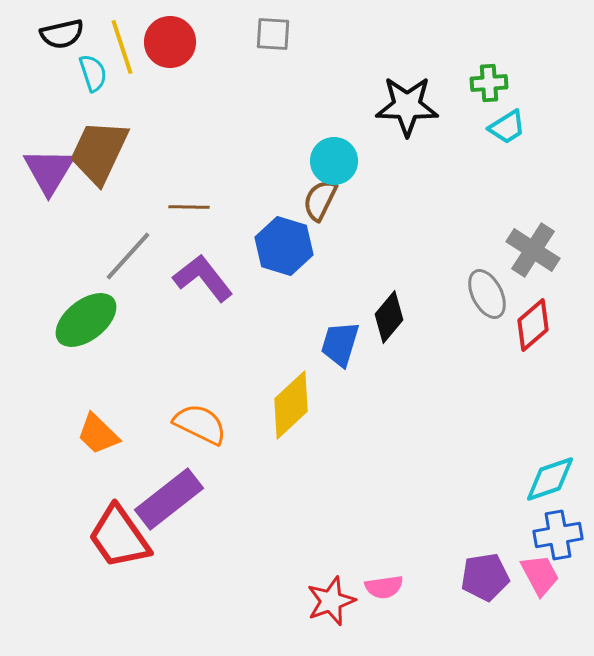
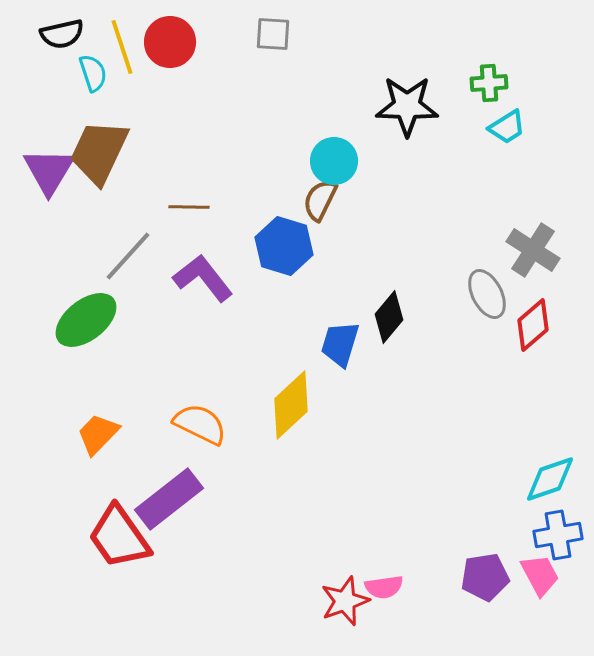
orange trapezoid: rotated 90 degrees clockwise
red star: moved 14 px right
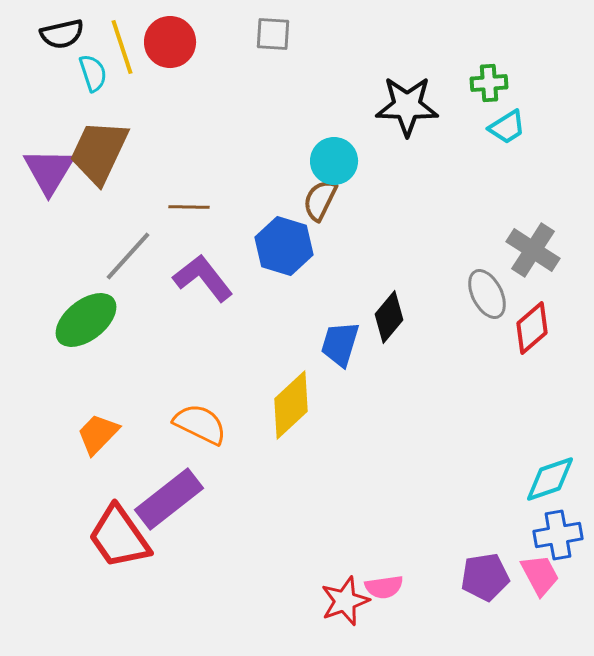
red diamond: moved 1 px left, 3 px down
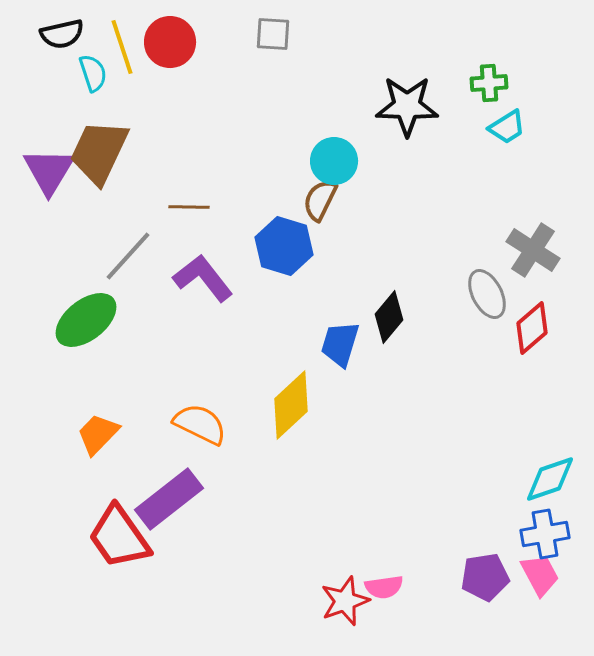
blue cross: moved 13 px left, 1 px up
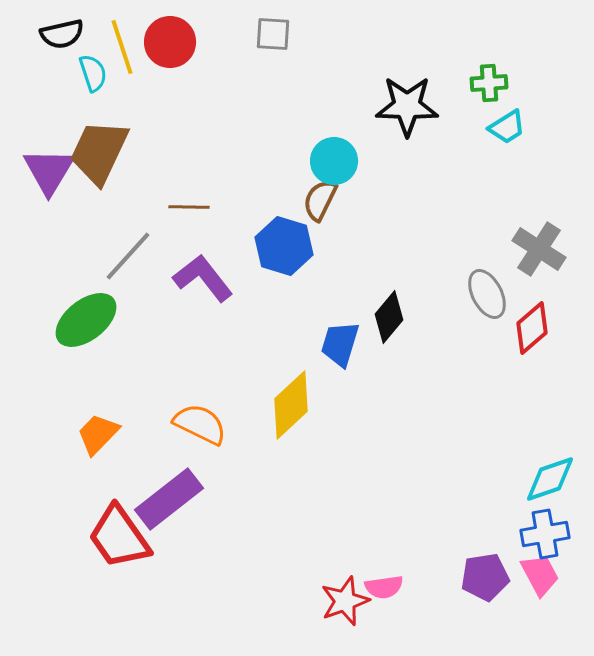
gray cross: moved 6 px right, 1 px up
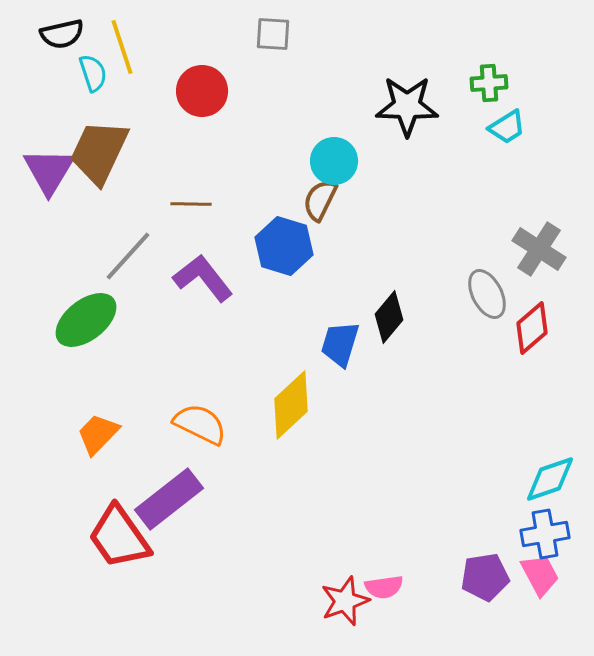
red circle: moved 32 px right, 49 px down
brown line: moved 2 px right, 3 px up
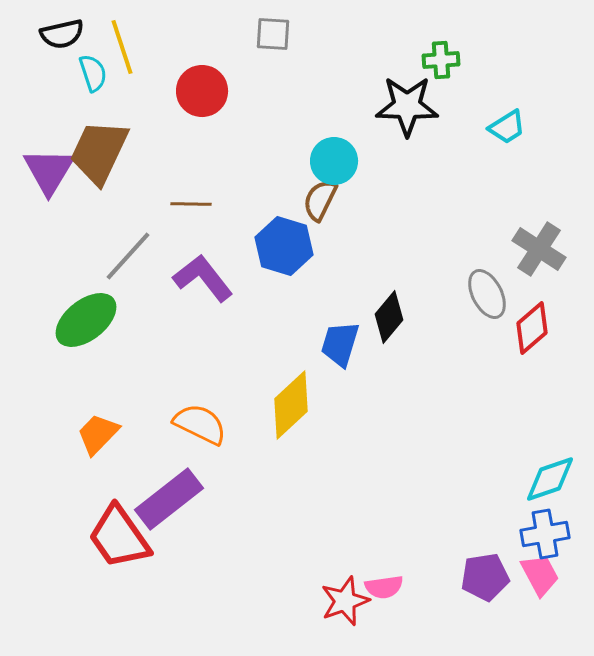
green cross: moved 48 px left, 23 px up
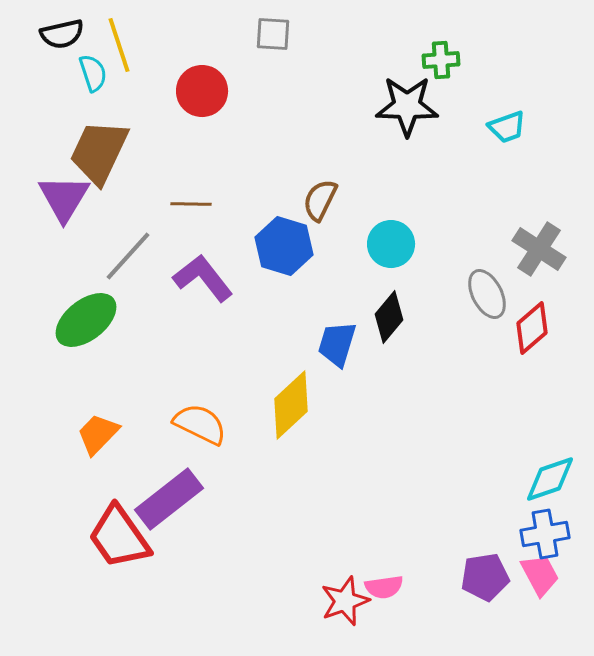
yellow line: moved 3 px left, 2 px up
cyan trapezoid: rotated 12 degrees clockwise
cyan circle: moved 57 px right, 83 px down
purple triangle: moved 15 px right, 27 px down
blue trapezoid: moved 3 px left
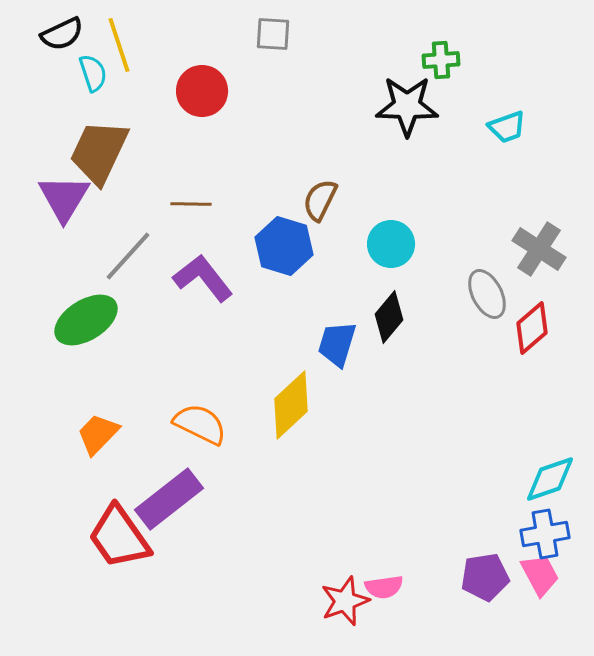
black semicircle: rotated 12 degrees counterclockwise
green ellipse: rotated 6 degrees clockwise
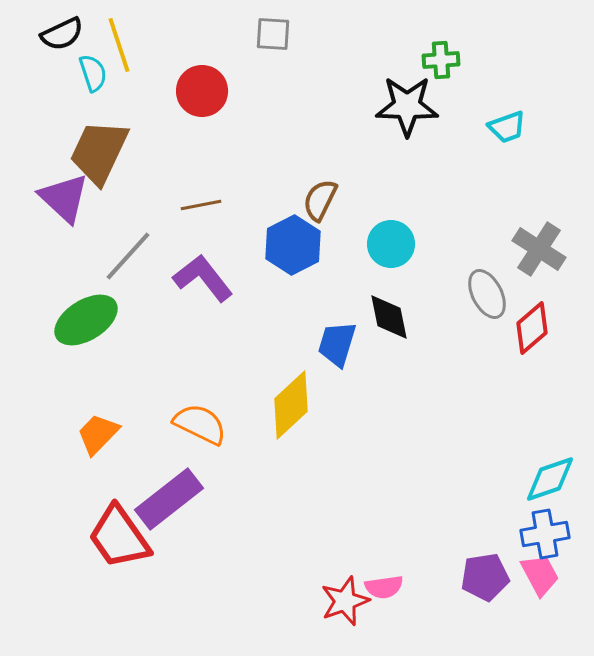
purple triangle: rotated 18 degrees counterclockwise
brown line: moved 10 px right, 1 px down; rotated 12 degrees counterclockwise
blue hexagon: moved 9 px right, 1 px up; rotated 16 degrees clockwise
black diamond: rotated 51 degrees counterclockwise
